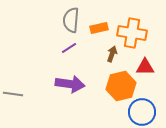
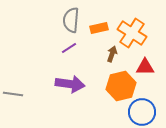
orange cross: rotated 24 degrees clockwise
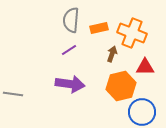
orange cross: rotated 12 degrees counterclockwise
purple line: moved 2 px down
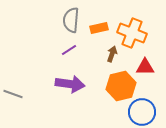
gray line: rotated 12 degrees clockwise
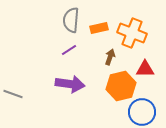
brown arrow: moved 2 px left, 3 px down
red triangle: moved 2 px down
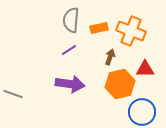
orange cross: moved 1 px left, 2 px up
orange hexagon: moved 1 px left, 2 px up
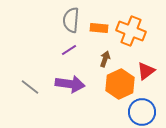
orange rectangle: rotated 18 degrees clockwise
brown arrow: moved 5 px left, 2 px down
red triangle: moved 1 px right, 2 px down; rotated 36 degrees counterclockwise
orange hexagon: rotated 12 degrees counterclockwise
gray line: moved 17 px right, 7 px up; rotated 18 degrees clockwise
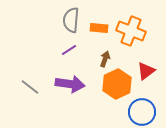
orange hexagon: moved 3 px left
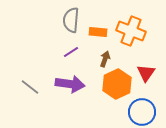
orange rectangle: moved 1 px left, 4 px down
purple line: moved 2 px right, 2 px down
red triangle: moved 2 px down; rotated 18 degrees counterclockwise
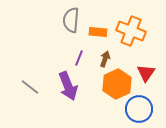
purple line: moved 8 px right, 6 px down; rotated 35 degrees counterclockwise
purple arrow: moved 2 px left, 2 px down; rotated 60 degrees clockwise
blue circle: moved 3 px left, 3 px up
